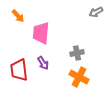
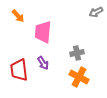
pink trapezoid: moved 2 px right, 1 px up
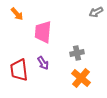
orange arrow: moved 1 px left, 2 px up
orange cross: moved 2 px right, 1 px down; rotated 12 degrees clockwise
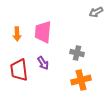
orange arrow: moved 20 px down; rotated 40 degrees clockwise
gray cross: rotated 24 degrees clockwise
orange cross: moved 2 px down; rotated 36 degrees clockwise
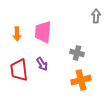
gray arrow: moved 4 px down; rotated 120 degrees clockwise
purple arrow: moved 1 px left, 1 px down
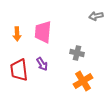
gray arrow: rotated 104 degrees counterclockwise
orange cross: moved 2 px right, 1 px down; rotated 18 degrees counterclockwise
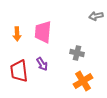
red trapezoid: moved 1 px down
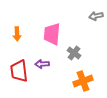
pink trapezoid: moved 9 px right, 2 px down
gray cross: moved 3 px left; rotated 24 degrees clockwise
purple arrow: rotated 120 degrees clockwise
orange cross: rotated 12 degrees clockwise
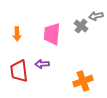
gray cross: moved 7 px right, 27 px up
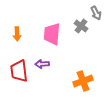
gray arrow: moved 3 px up; rotated 104 degrees counterclockwise
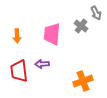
orange arrow: moved 2 px down
